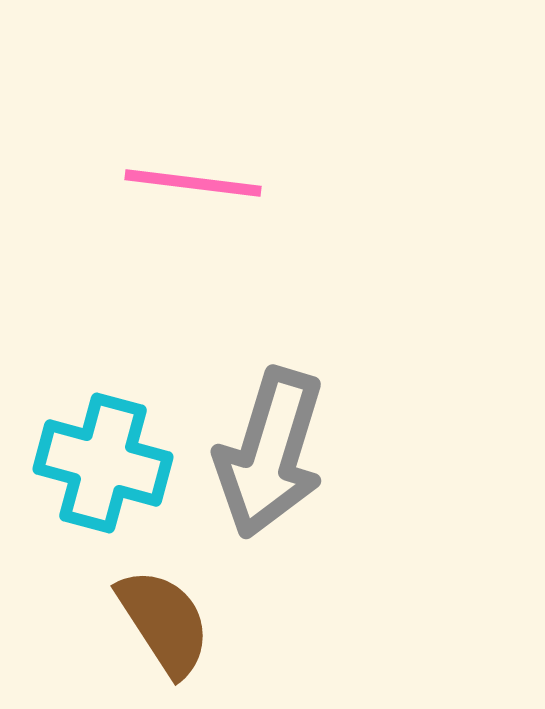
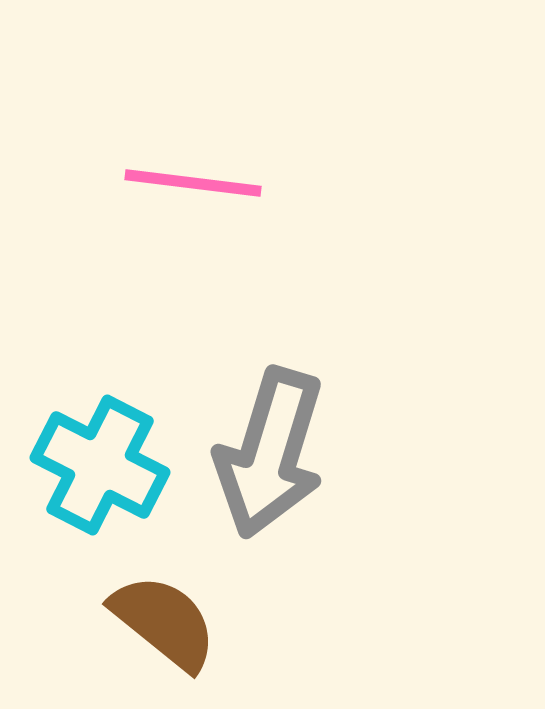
cyan cross: moved 3 px left, 2 px down; rotated 12 degrees clockwise
brown semicircle: rotated 18 degrees counterclockwise
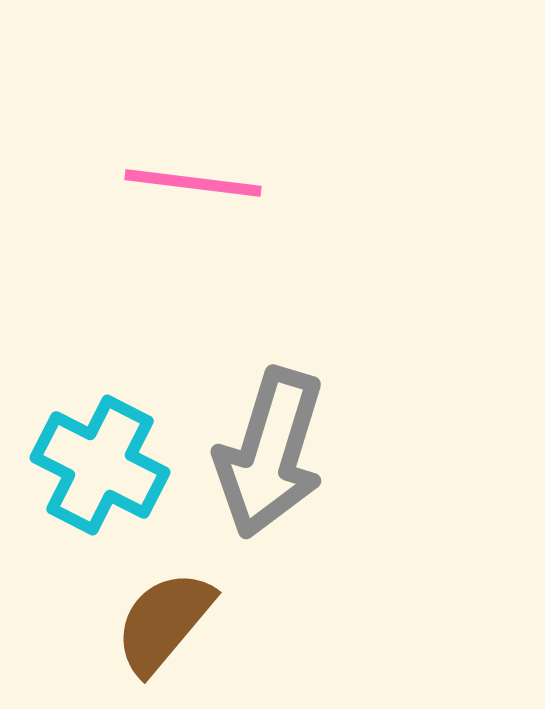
brown semicircle: rotated 89 degrees counterclockwise
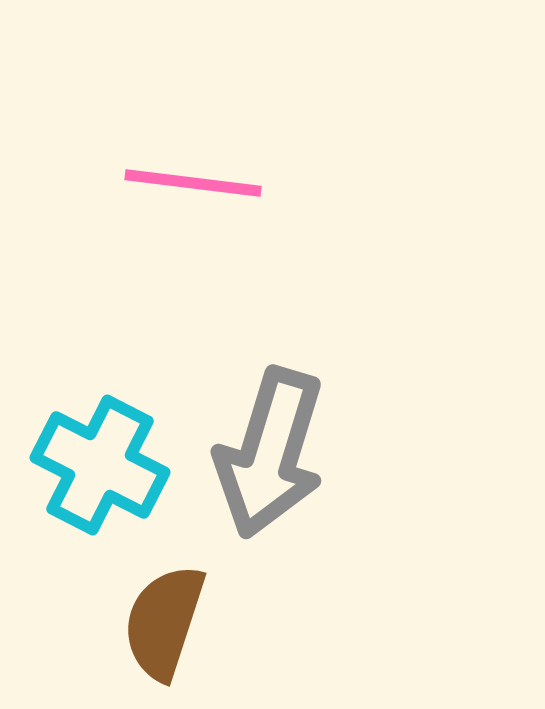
brown semicircle: rotated 22 degrees counterclockwise
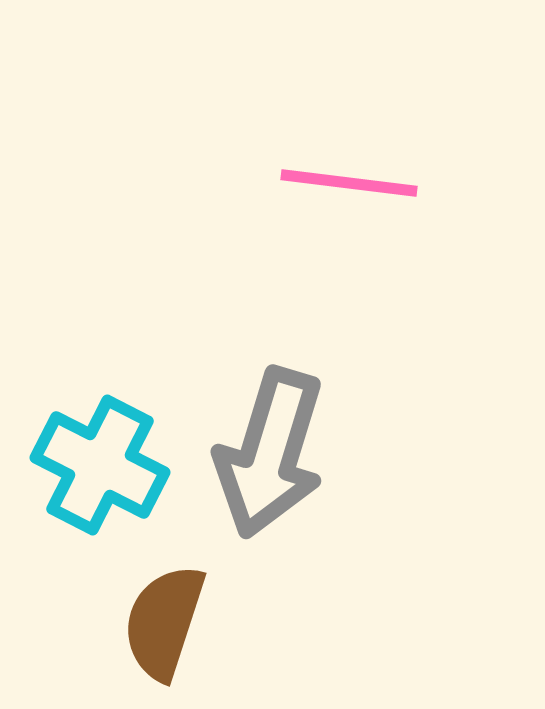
pink line: moved 156 px right
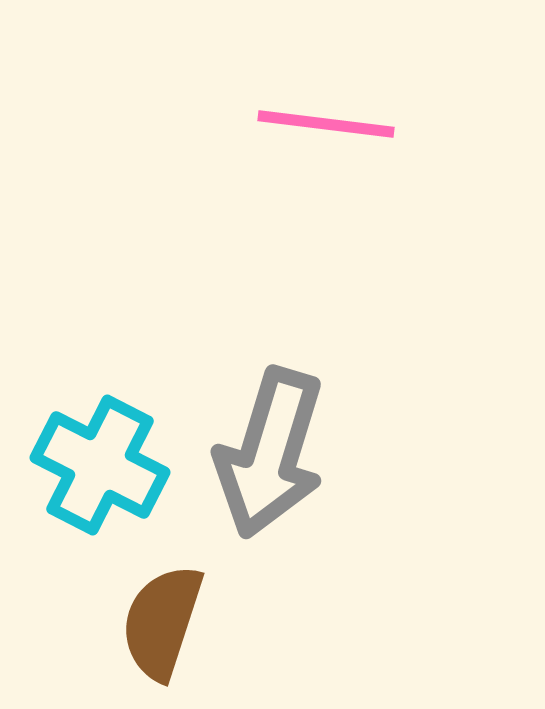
pink line: moved 23 px left, 59 px up
brown semicircle: moved 2 px left
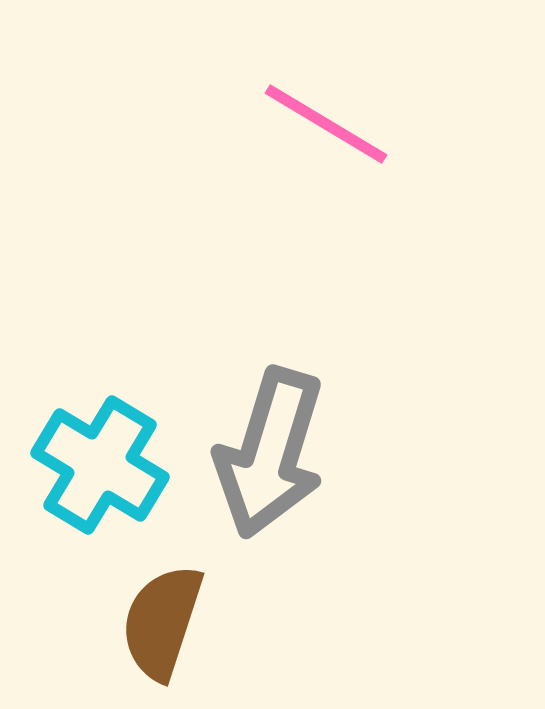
pink line: rotated 24 degrees clockwise
cyan cross: rotated 4 degrees clockwise
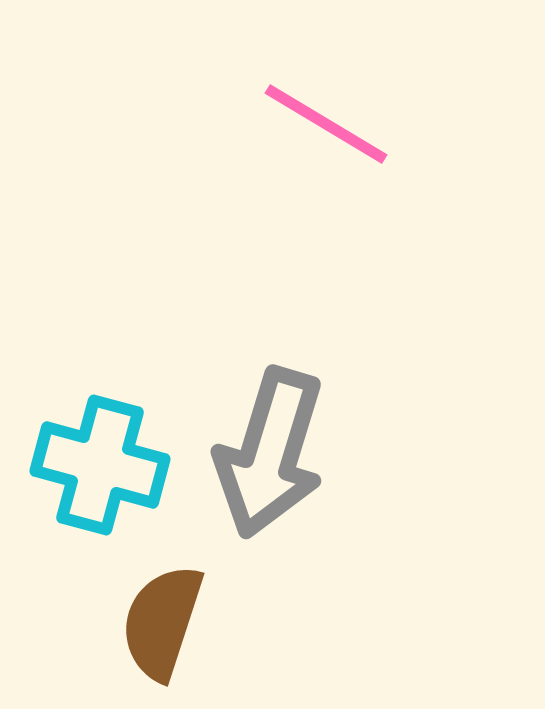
cyan cross: rotated 16 degrees counterclockwise
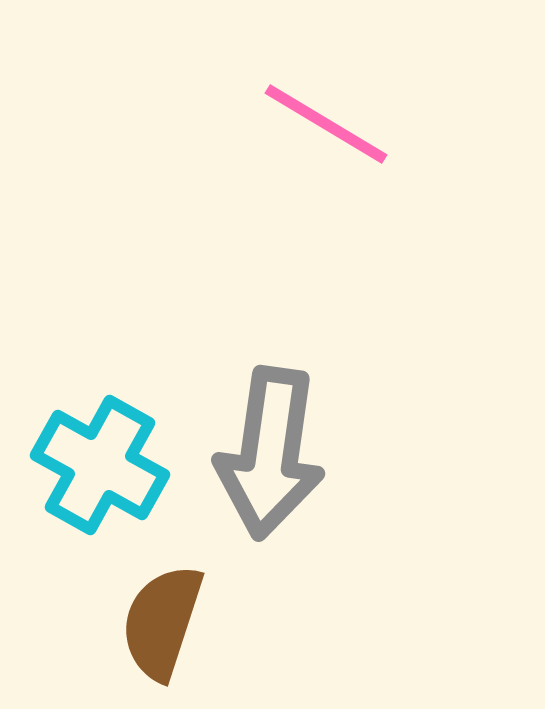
gray arrow: rotated 9 degrees counterclockwise
cyan cross: rotated 14 degrees clockwise
